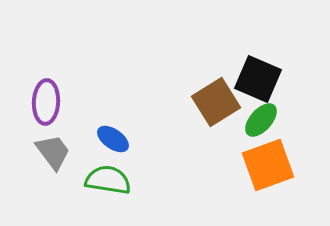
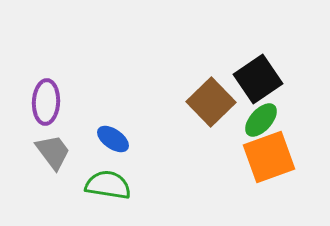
black square: rotated 33 degrees clockwise
brown square: moved 5 px left; rotated 12 degrees counterclockwise
orange square: moved 1 px right, 8 px up
green semicircle: moved 5 px down
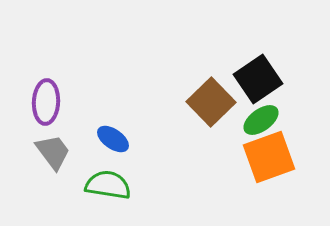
green ellipse: rotated 12 degrees clockwise
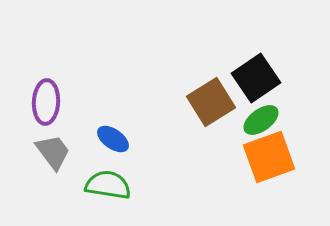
black square: moved 2 px left, 1 px up
brown square: rotated 12 degrees clockwise
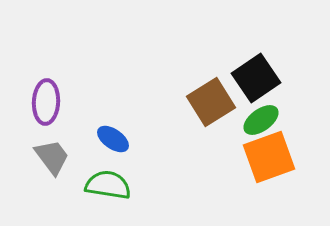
gray trapezoid: moved 1 px left, 5 px down
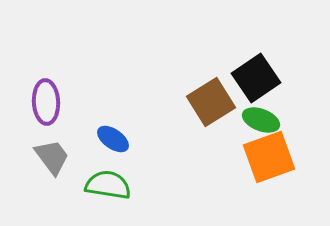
purple ellipse: rotated 6 degrees counterclockwise
green ellipse: rotated 57 degrees clockwise
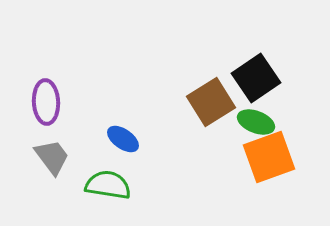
green ellipse: moved 5 px left, 2 px down
blue ellipse: moved 10 px right
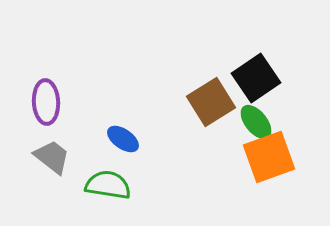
green ellipse: rotated 30 degrees clockwise
gray trapezoid: rotated 15 degrees counterclockwise
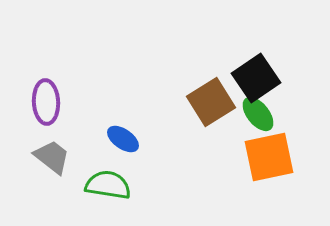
green ellipse: moved 2 px right, 8 px up
orange square: rotated 8 degrees clockwise
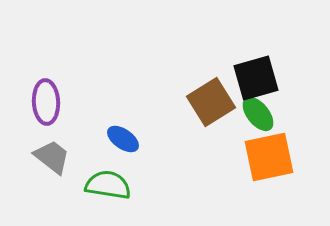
black square: rotated 18 degrees clockwise
